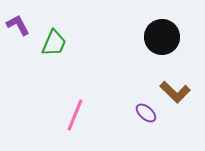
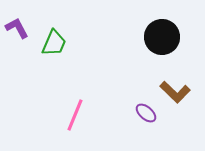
purple L-shape: moved 1 px left, 3 px down
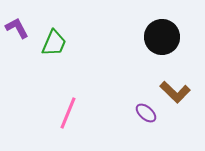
pink line: moved 7 px left, 2 px up
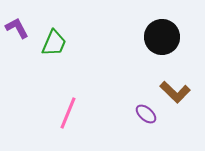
purple ellipse: moved 1 px down
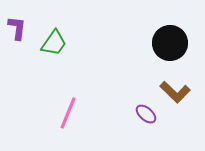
purple L-shape: rotated 35 degrees clockwise
black circle: moved 8 px right, 6 px down
green trapezoid: rotated 12 degrees clockwise
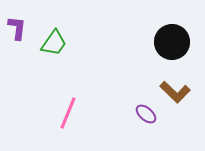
black circle: moved 2 px right, 1 px up
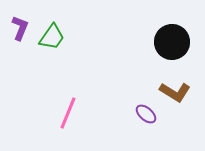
purple L-shape: moved 3 px right; rotated 15 degrees clockwise
green trapezoid: moved 2 px left, 6 px up
brown L-shape: rotated 12 degrees counterclockwise
